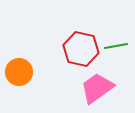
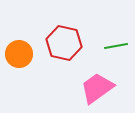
red hexagon: moved 17 px left, 6 px up
orange circle: moved 18 px up
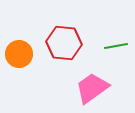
red hexagon: rotated 8 degrees counterclockwise
pink trapezoid: moved 5 px left
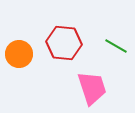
green line: rotated 40 degrees clockwise
pink trapezoid: rotated 108 degrees clockwise
